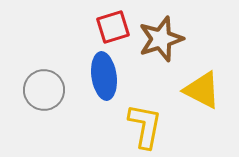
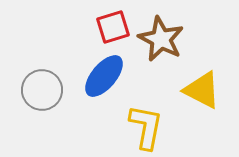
brown star: rotated 27 degrees counterclockwise
blue ellipse: rotated 48 degrees clockwise
gray circle: moved 2 px left
yellow L-shape: moved 1 px right, 1 px down
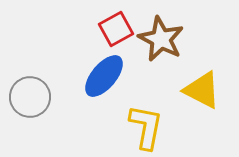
red square: moved 3 px right, 2 px down; rotated 12 degrees counterclockwise
gray circle: moved 12 px left, 7 px down
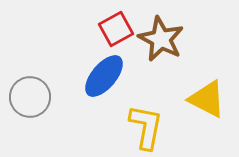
yellow triangle: moved 5 px right, 9 px down
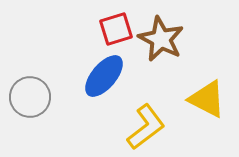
red square: rotated 12 degrees clockwise
yellow L-shape: rotated 42 degrees clockwise
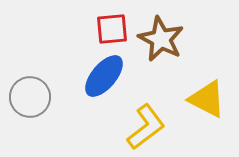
red square: moved 4 px left; rotated 12 degrees clockwise
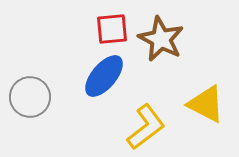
yellow triangle: moved 1 px left, 5 px down
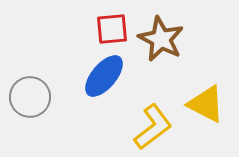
yellow L-shape: moved 7 px right
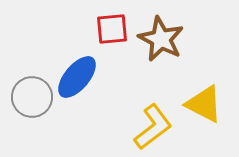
blue ellipse: moved 27 px left, 1 px down
gray circle: moved 2 px right
yellow triangle: moved 2 px left
